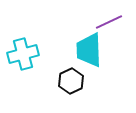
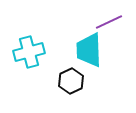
cyan cross: moved 6 px right, 2 px up
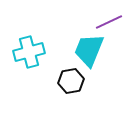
cyan trapezoid: rotated 24 degrees clockwise
black hexagon: rotated 15 degrees clockwise
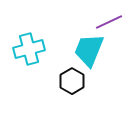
cyan cross: moved 3 px up
black hexagon: moved 1 px right; rotated 20 degrees counterclockwise
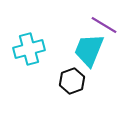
purple line: moved 5 px left, 3 px down; rotated 56 degrees clockwise
black hexagon: rotated 10 degrees clockwise
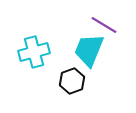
cyan cross: moved 5 px right, 3 px down
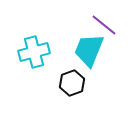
purple line: rotated 8 degrees clockwise
black hexagon: moved 2 px down
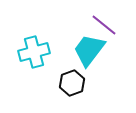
cyan trapezoid: rotated 15 degrees clockwise
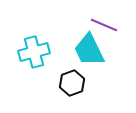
purple line: rotated 16 degrees counterclockwise
cyan trapezoid: rotated 63 degrees counterclockwise
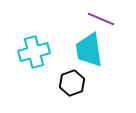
purple line: moved 3 px left, 6 px up
cyan trapezoid: rotated 18 degrees clockwise
